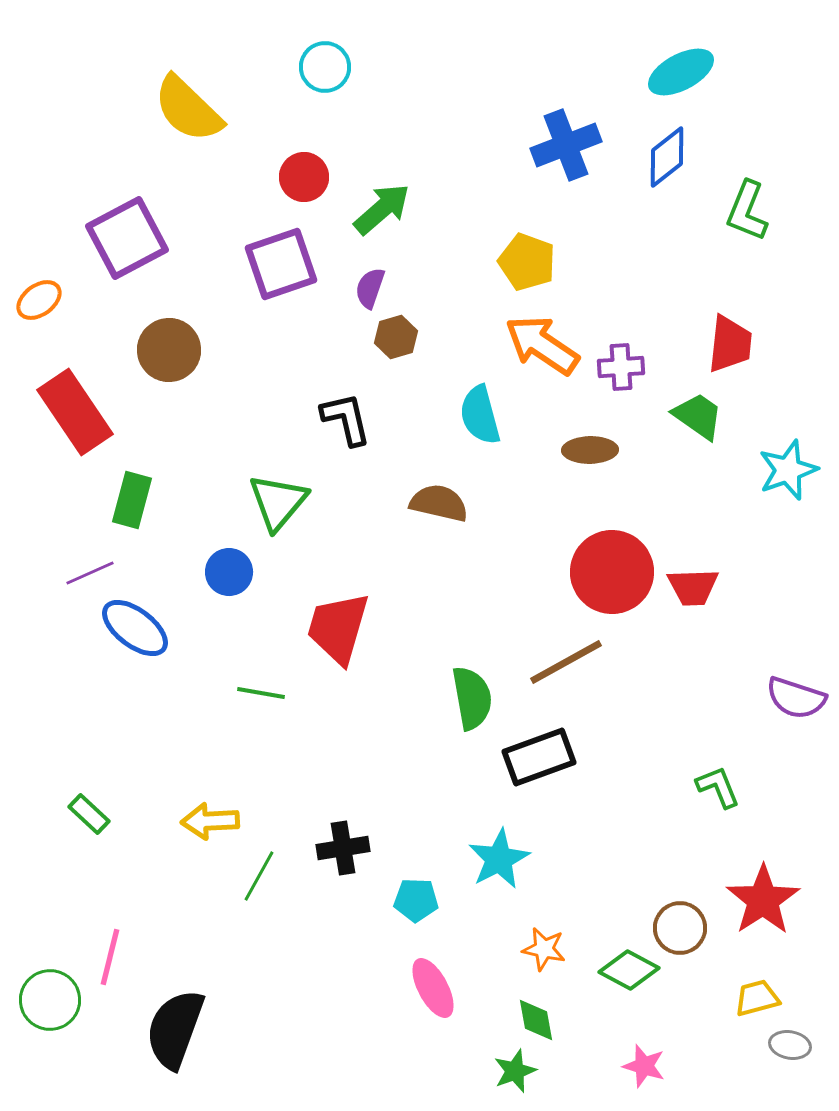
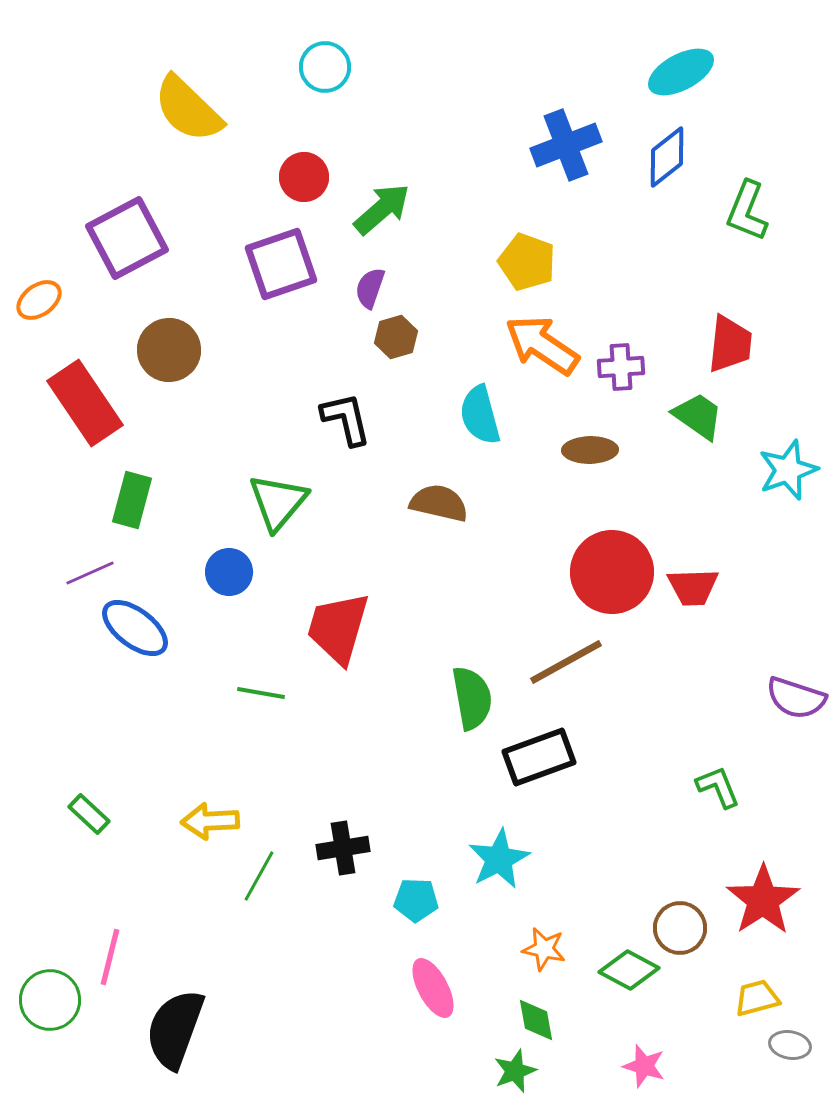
red rectangle at (75, 412): moved 10 px right, 9 px up
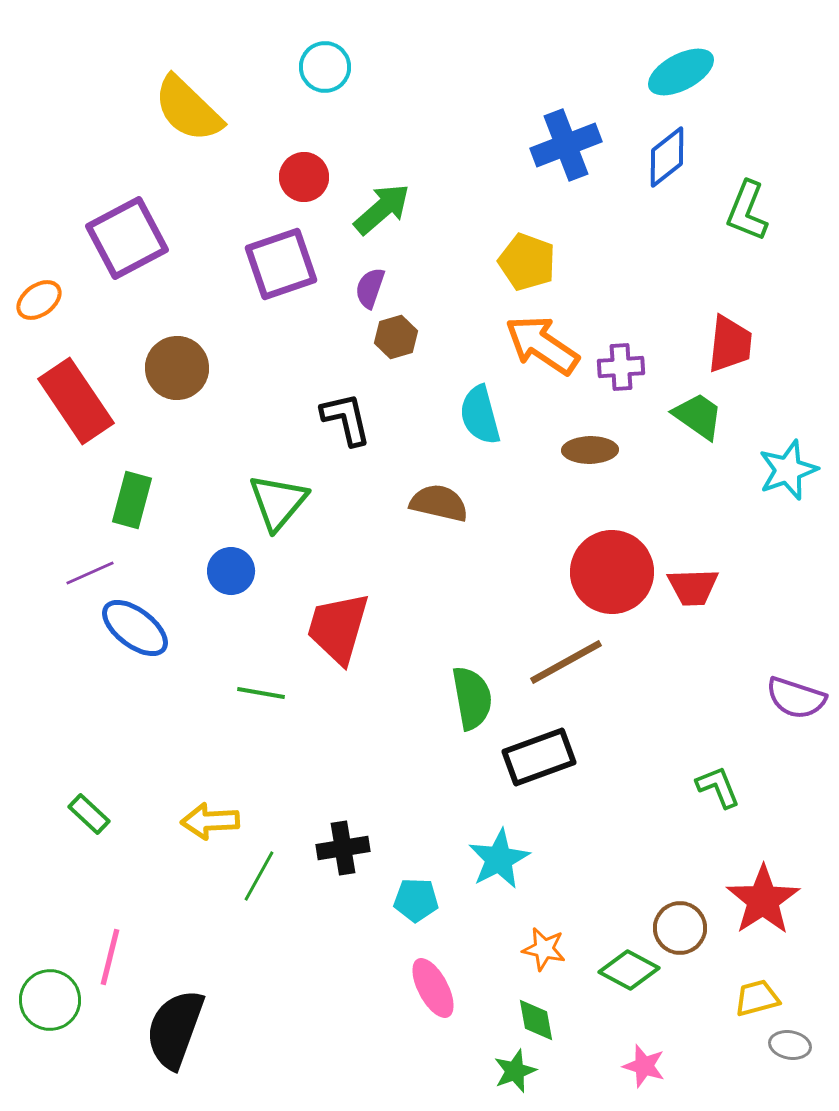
brown circle at (169, 350): moved 8 px right, 18 px down
red rectangle at (85, 403): moved 9 px left, 2 px up
blue circle at (229, 572): moved 2 px right, 1 px up
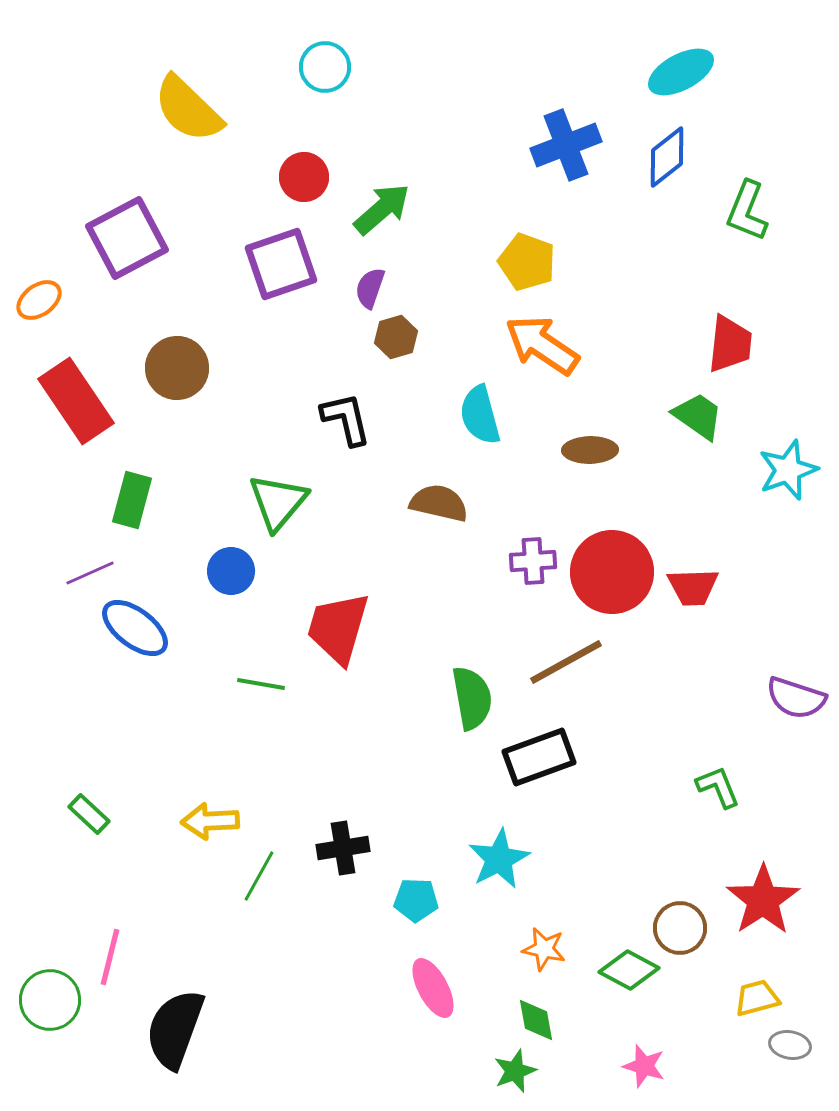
purple cross at (621, 367): moved 88 px left, 194 px down
green line at (261, 693): moved 9 px up
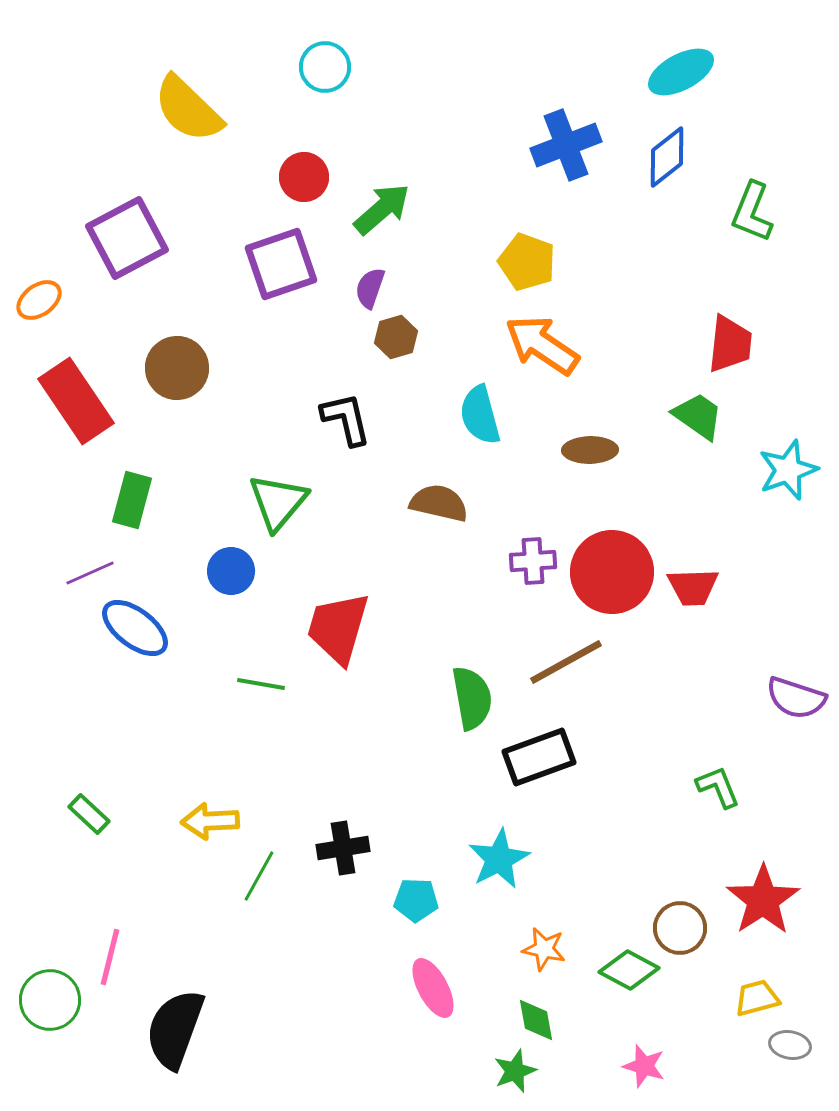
green L-shape at (747, 211): moved 5 px right, 1 px down
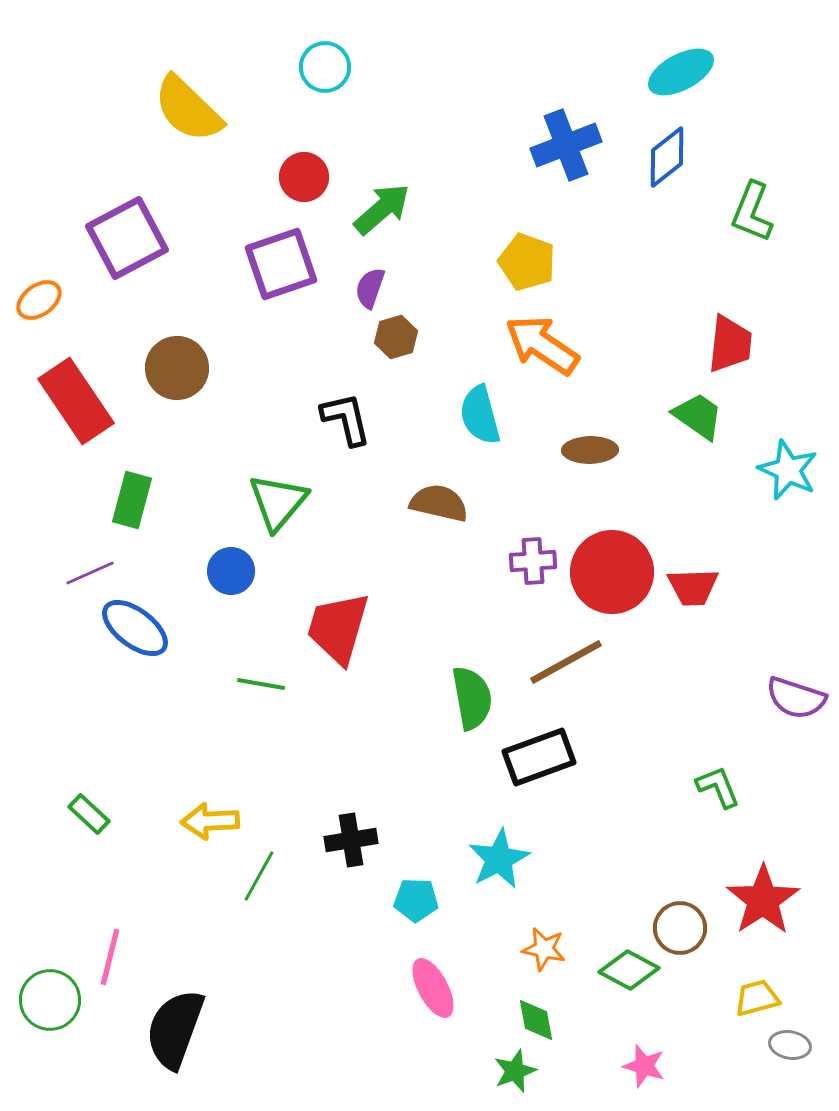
cyan star at (788, 470): rotated 28 degrees counterclockwise
black cross at (343, 848): moved 8 px right, 8 px up
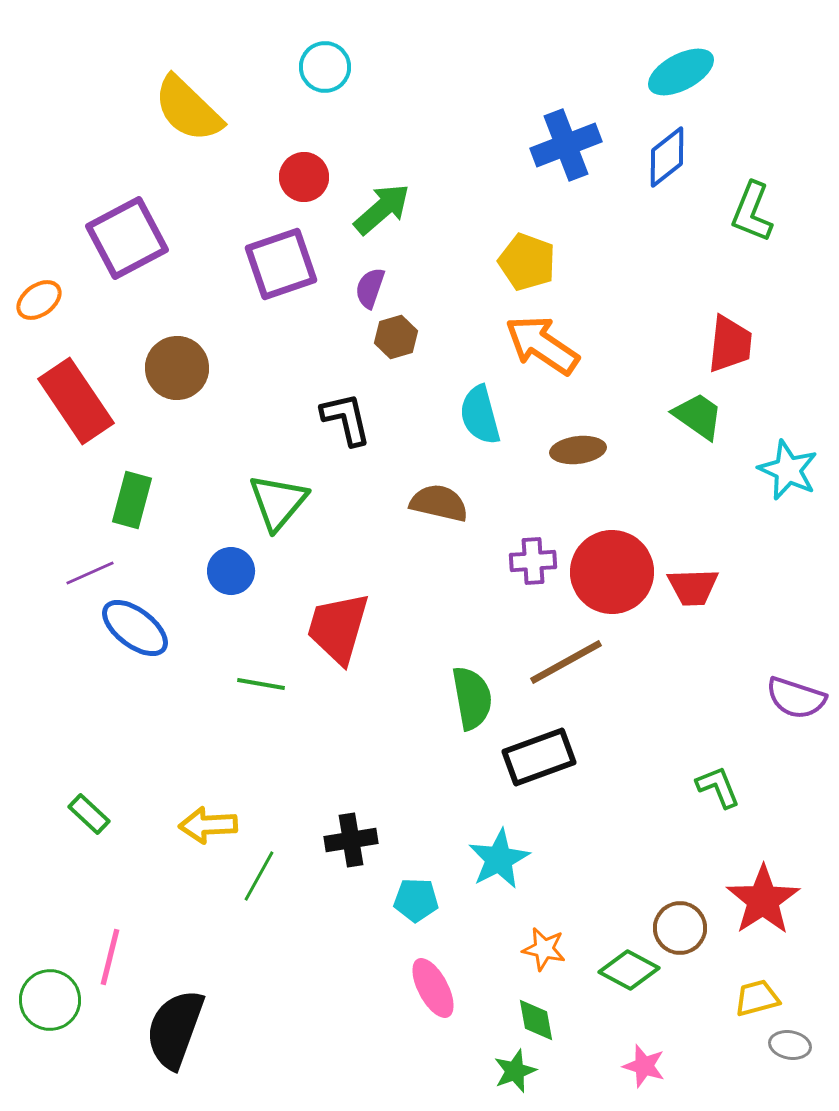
brown ellipse at (590, 450): moved 12 px left; rotated 6 degrees counterclockwise
yellow arrow at (210, 821): moved 2 px left, 4 px down
